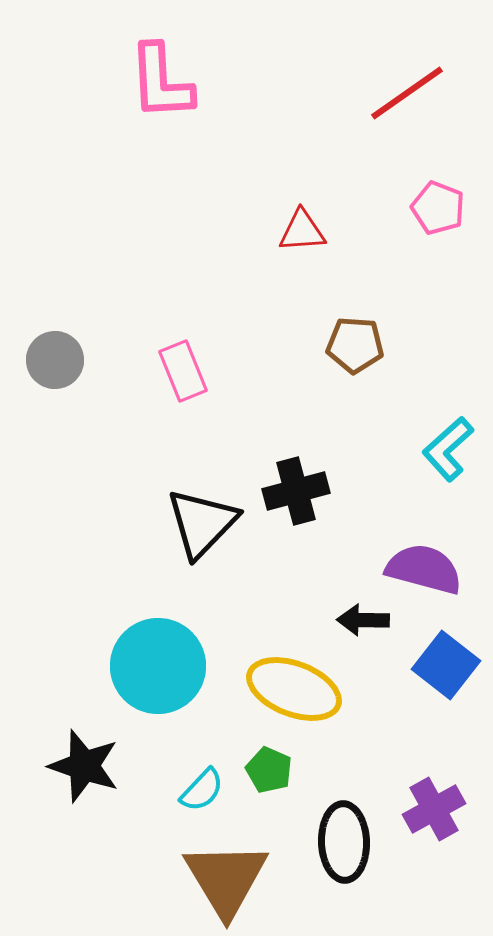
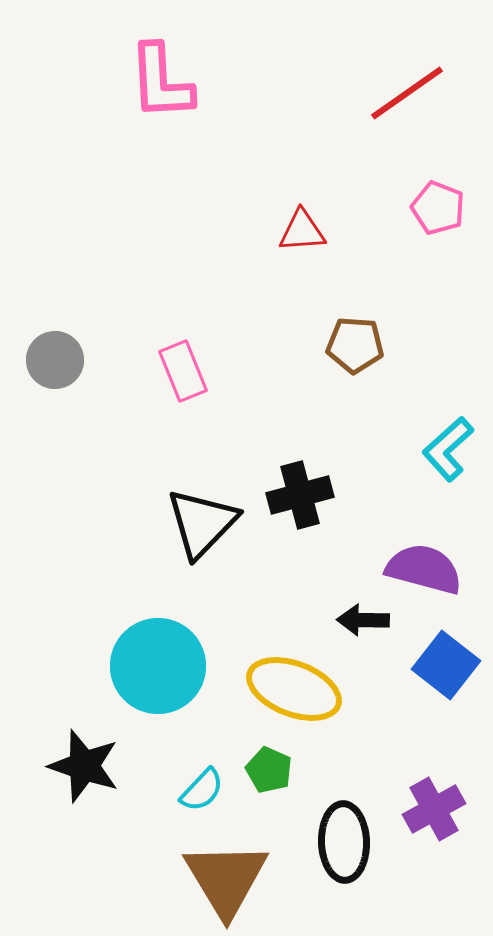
black cross: moved 4 px right, 4 px down
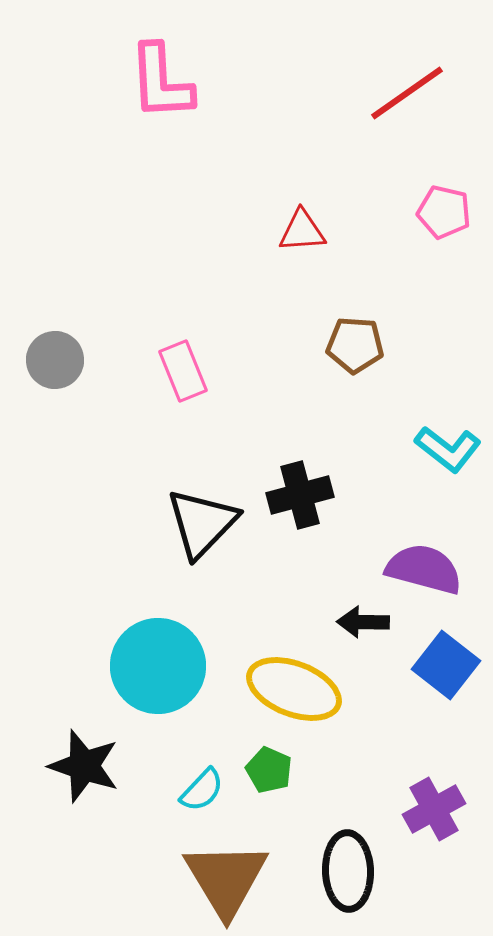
pink pentagon: moved 6 px right, 4 px down; rotated 8 degrees counterclockwise
cyan L-shape: rotated 100 degrees counterclockwise
black arrow: moved 2 px down
black ellipse: moved 4 px right, 29 px down
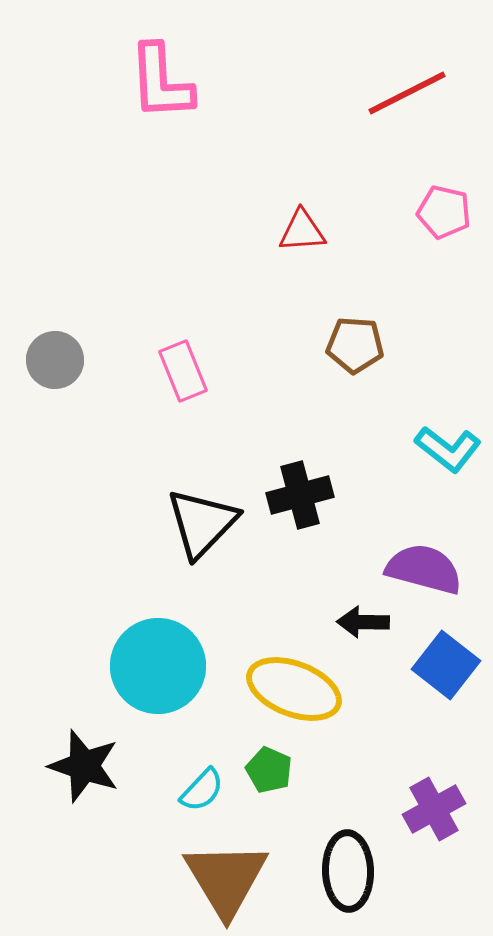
red line: rotated 8 degrees clockwise
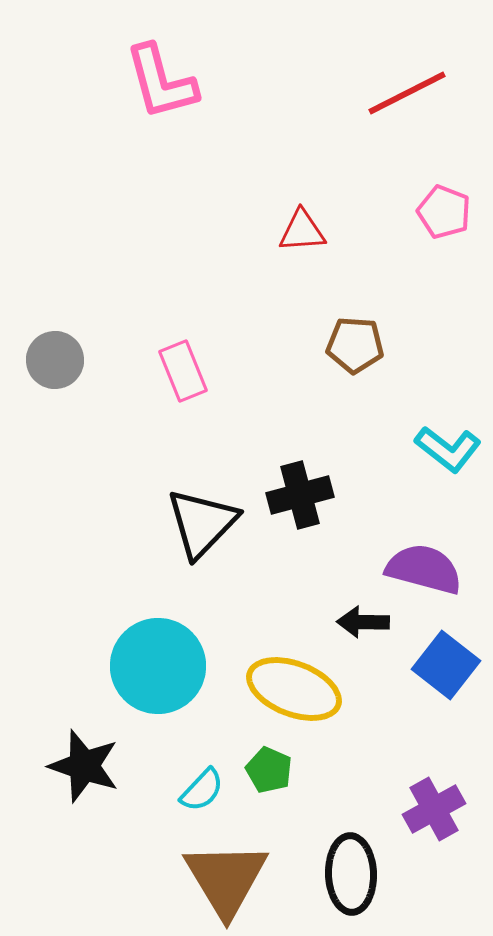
pink L-shape: rotated 12 degrees counterclockwise
pink pentagon: rotated 8 degrees clockwise
black ellipse: moved 3 px right, 3 px down
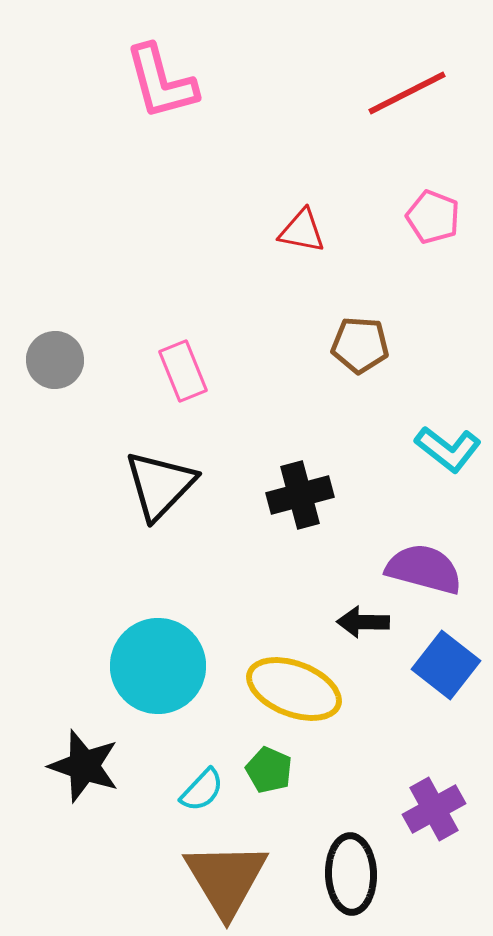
pink pentagon: moved 11 px left, 5 px down
red triangle: rotated 15 degrees clockwise
brown pentagon: moved 5 px right
black triangle: moved 42 px left, 38 px up
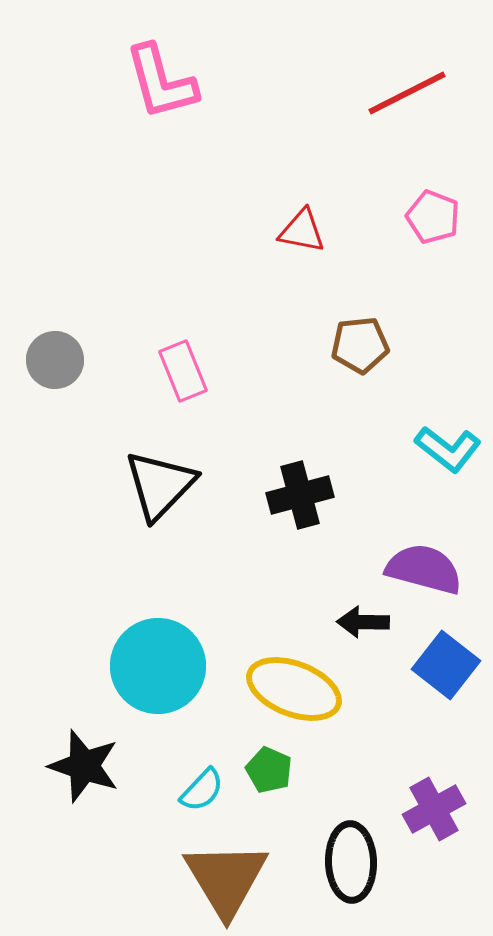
brown pentagon: rotated 10 degrees counterclockwise
black ellipse: moved 12 px up
